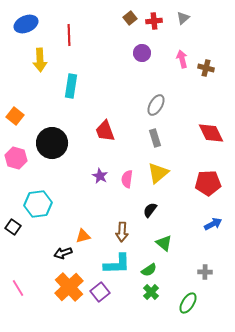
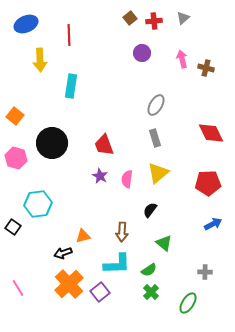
red trapezoid: moved 1 px left, 14 px down
orange cross: moved 3 px up
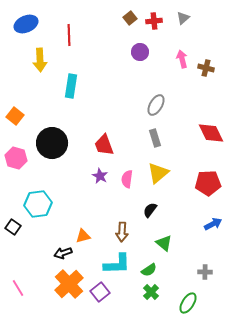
purple circle: moved 2 px left, 1 px up
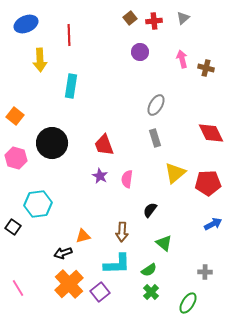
yellow triangle: moved 17 px right
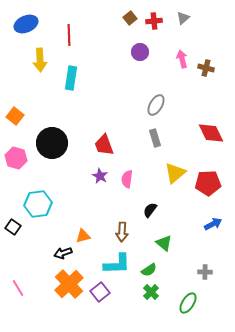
cyan rectangle: moved 8 px up
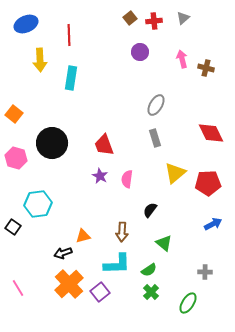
orange square: moved 1 px left, 2 px up
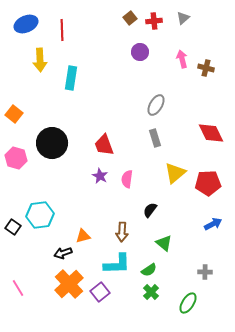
red line: moved 7 px left, 5 px up
cyan hexagon: moved 2 px right, 11 px down
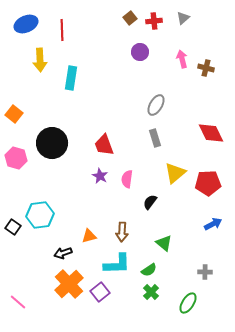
black semicircle: moved 8 px up
orange triangle: moved 6 px right
pink line: moved 14 px down; rotated 18 degrees counterclockwise
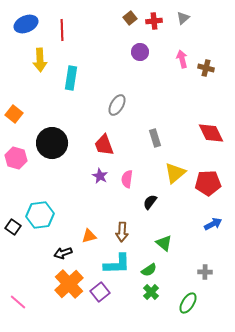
gray ellipse: moved 39 px left
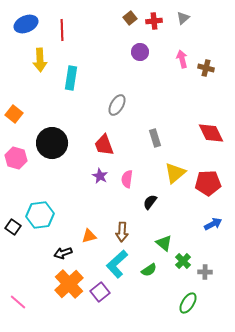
cyan L-shape: rotated 140 degrees clockwise
green cross: moved 32 px right, 31 px up
